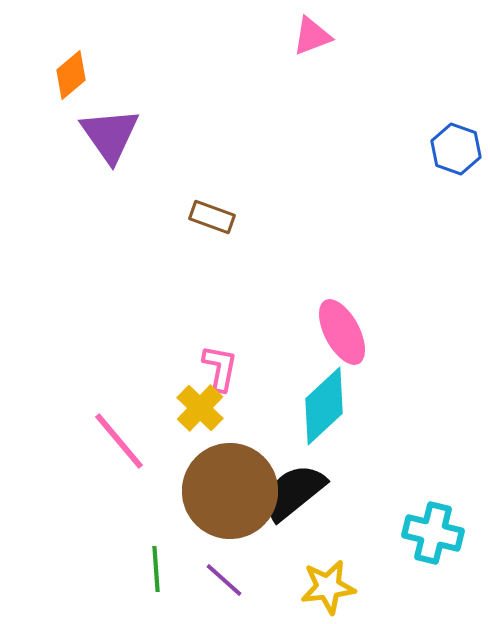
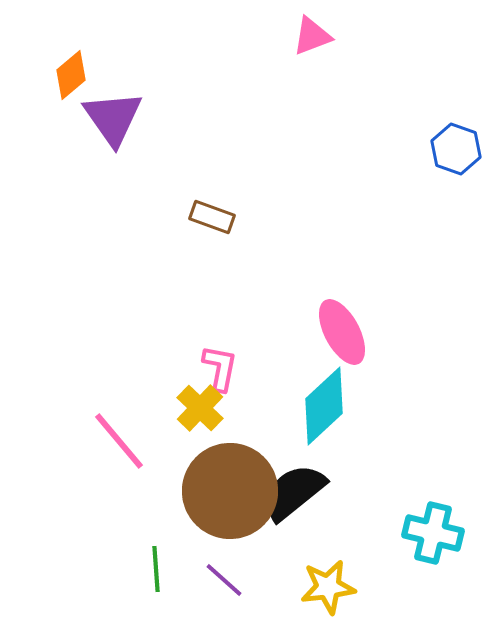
purple triangle: moved 3 px right, 17 px up
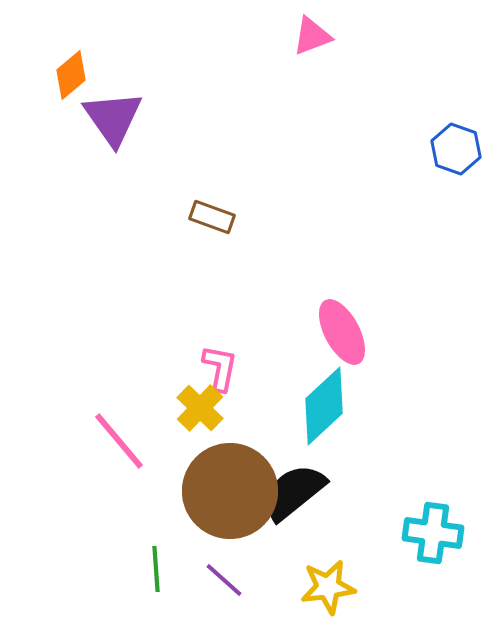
cyan cross: rotated 6 degrees counterclockwise
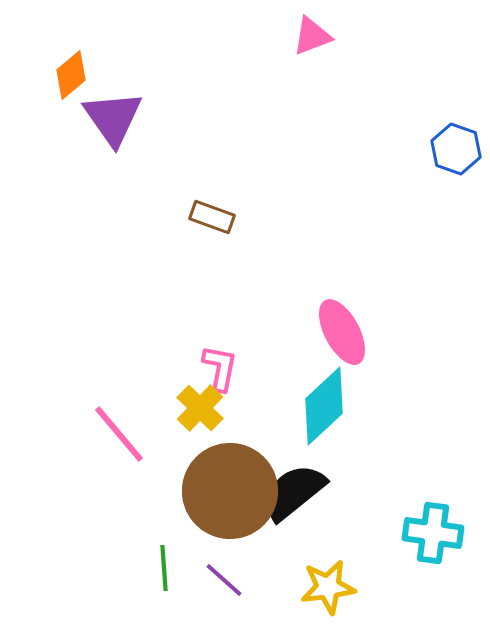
pink line: moved 7 px up
green line: moved 8 px right, 1 px up
